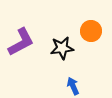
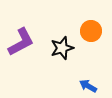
black star: rotated 10 degrees counterclockwise
blue arrow: moved 15 px right; rotated 36 degrees counterclockwise
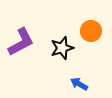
blue arrow: moved 9 px left, 2 px up
